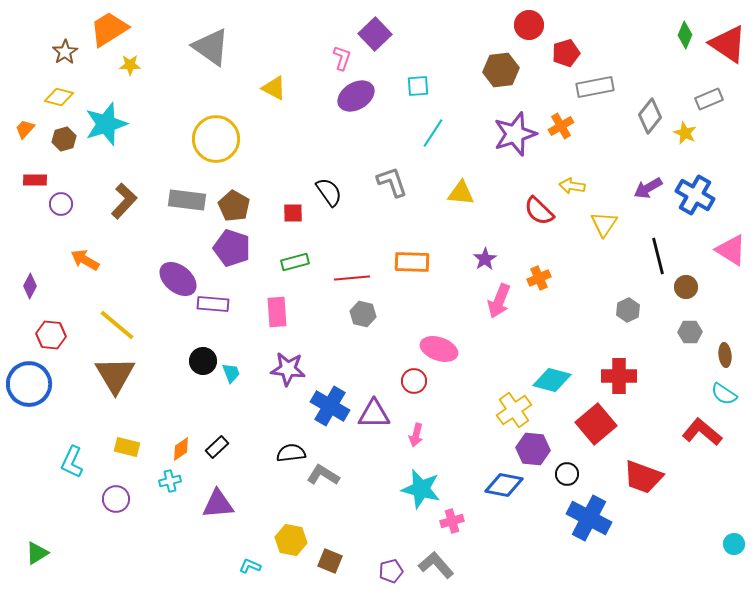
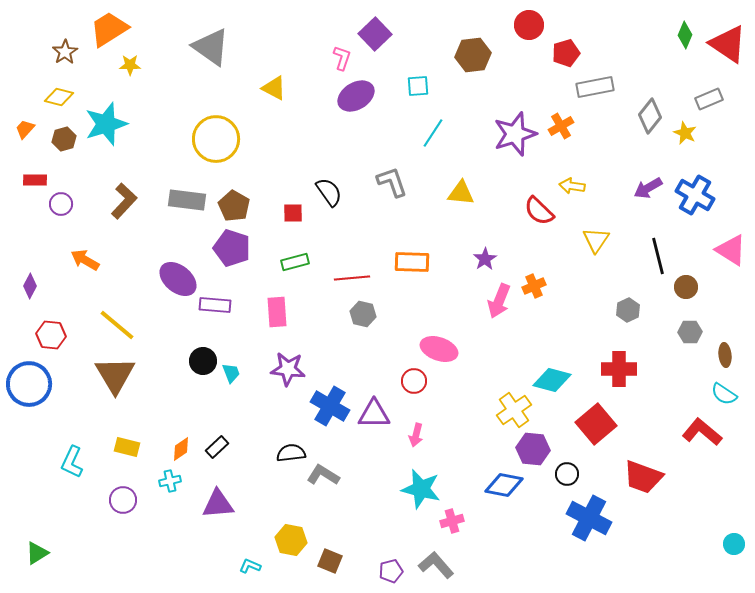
brown hexagon at (501, 70): moved 28 px left, 15 px up
yellow triangle at (604, 224): moved 8 px left, 16 px down
orange cross at (539, 278): moved 5 px left, 8 px down
purple rectangle at (213, 304): moved 2 px right, 1 px down
red cross at (619, 376): moved 7 px up
purple circle at (116, 499): moved 7 px right, 1 px down
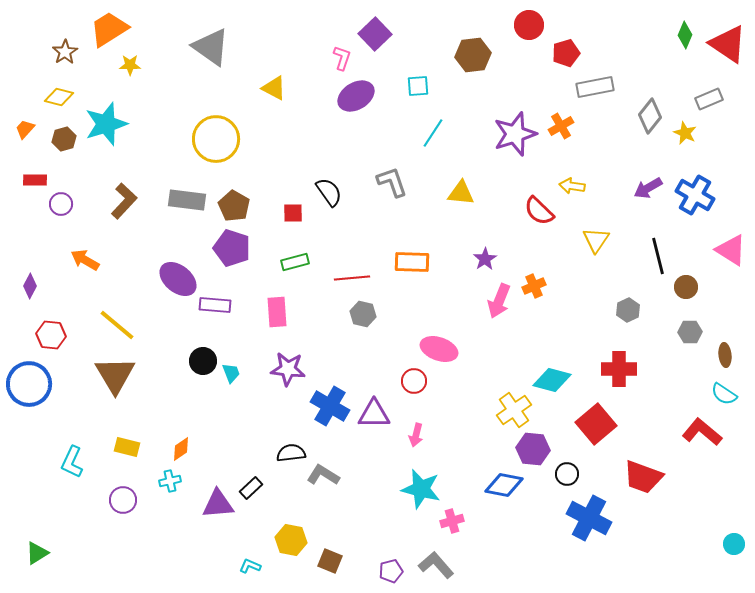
black rectangle at (217, 447): moved 34 px right, 41 px down
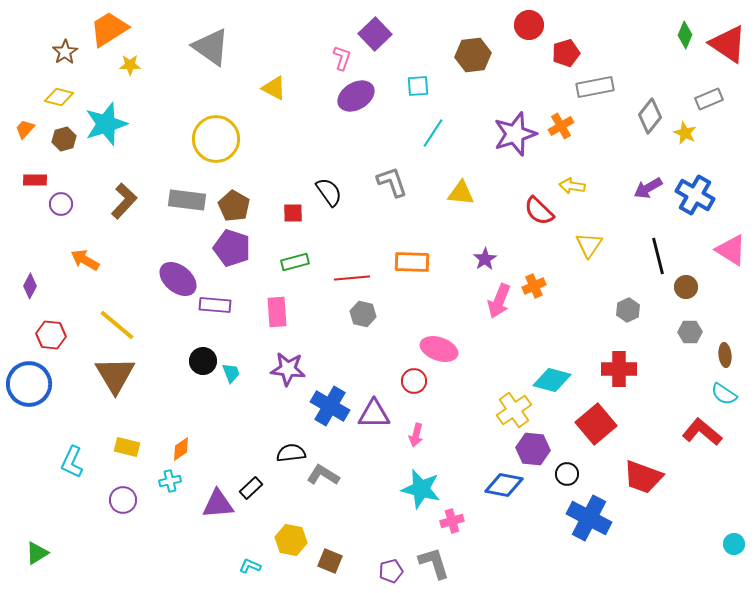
yellow triangle at (596, 240): moved 7 px left, 5 px down
gray L-shape at (436, 565): moved 2 px left, 2 px up; rotated 24 degrees clockwise
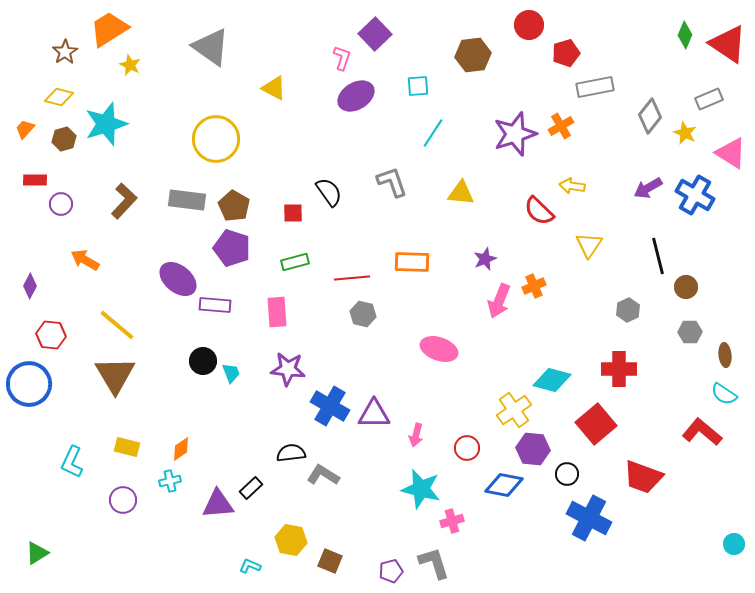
yellow star at (130, 65): rotated 25 degrees clockwise
pink triangle at (731, 250): moved 97 px up
purple star at (485, 259): rotated 10 degrees clockwise
red circle at (414, 381): moved 53 px right, 67 px down
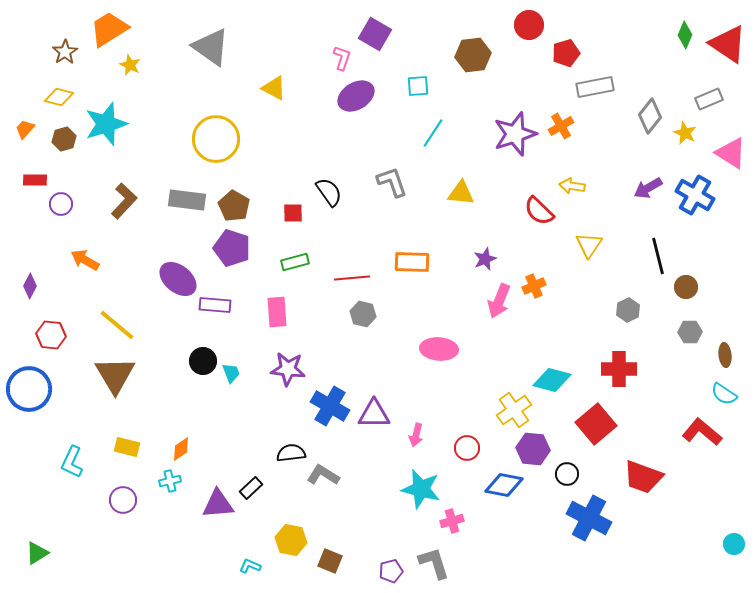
purple square at (375, 34): rotated 16 degrees counterclockwise
pink ellipse at (439, 349): rotated 15 degrees counterclockwise
blue circle at (29, 384): moved 5 px down
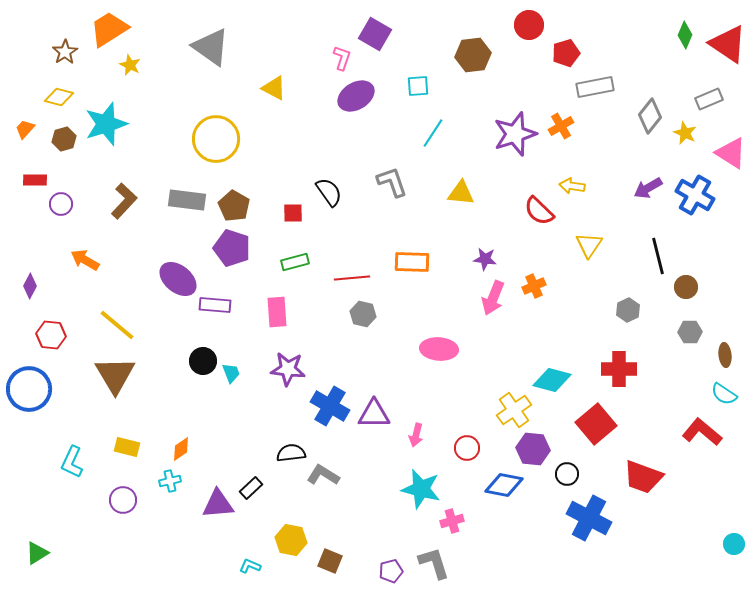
purple star at (485, 259): rotated 30 degrees clockwise
pink arrow at (499, 301): moved 6 px left, 3 px up
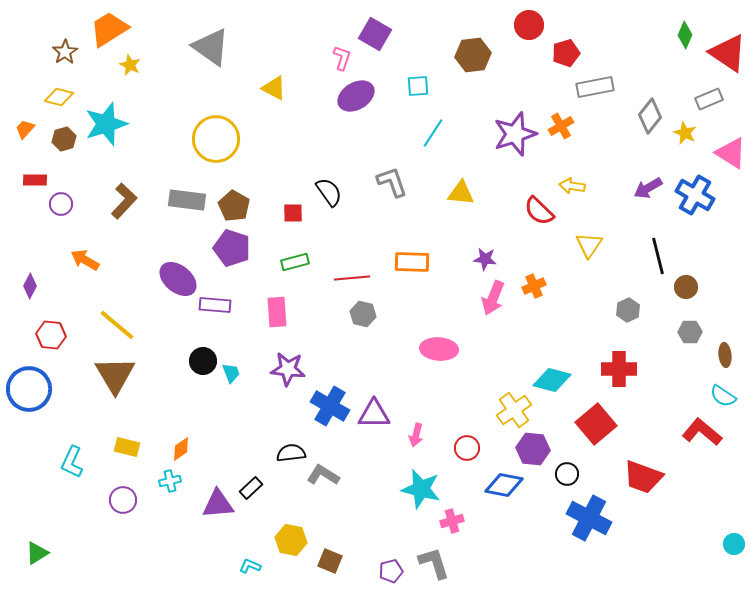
red triangle at (728, 44): moved 9 px down
cyan semicircle at (724, 394): moved 1 px left, 2 px down
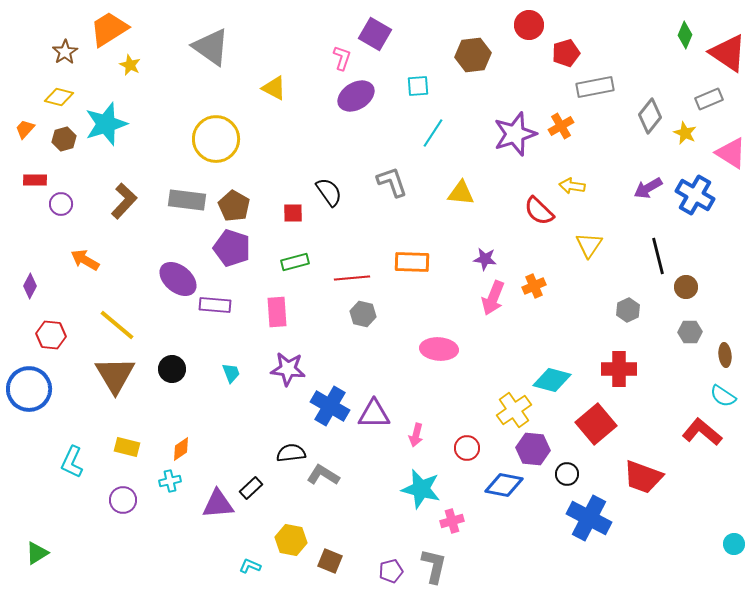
black circle at (203, 361): moved 31 px left, 8 px down
gray L-shape at (434, 563): moved 3 px down; rotated 30 degrees clockwise
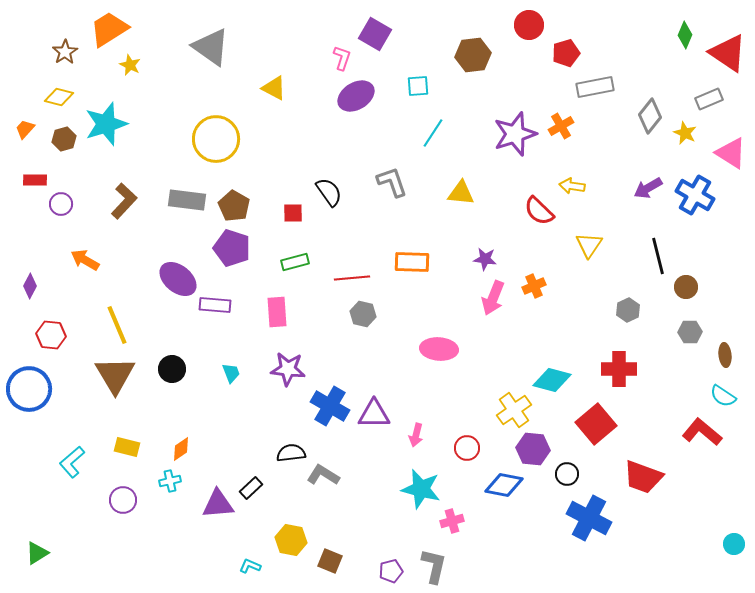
yellow line at (117, 325): rotated 27 degrees clockwise
cyan L-shape at (72, 462): rotated 24 degrees clockwise
